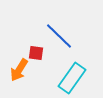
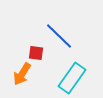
orange arrow: moved 3 px right, 4 px down
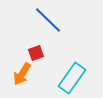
blue line: moved 11 px left, 16 px up
red square: rotated 28 degrees counterclockwise
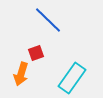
orange arrow: moved 1 px left; rotated 15 degrees counterclockwise
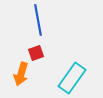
blue line: moved 10 px left; rotated 36 degrees clockwise
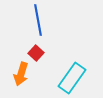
red square: rotated 28 degrees counterclockwise
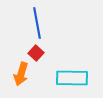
blue line: moved 1 px left, 3 px down
cyan rectangle: rotated 56 degrees clockwise
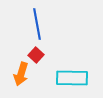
blue line: moved 1 px down
red square: moved 2 px down
